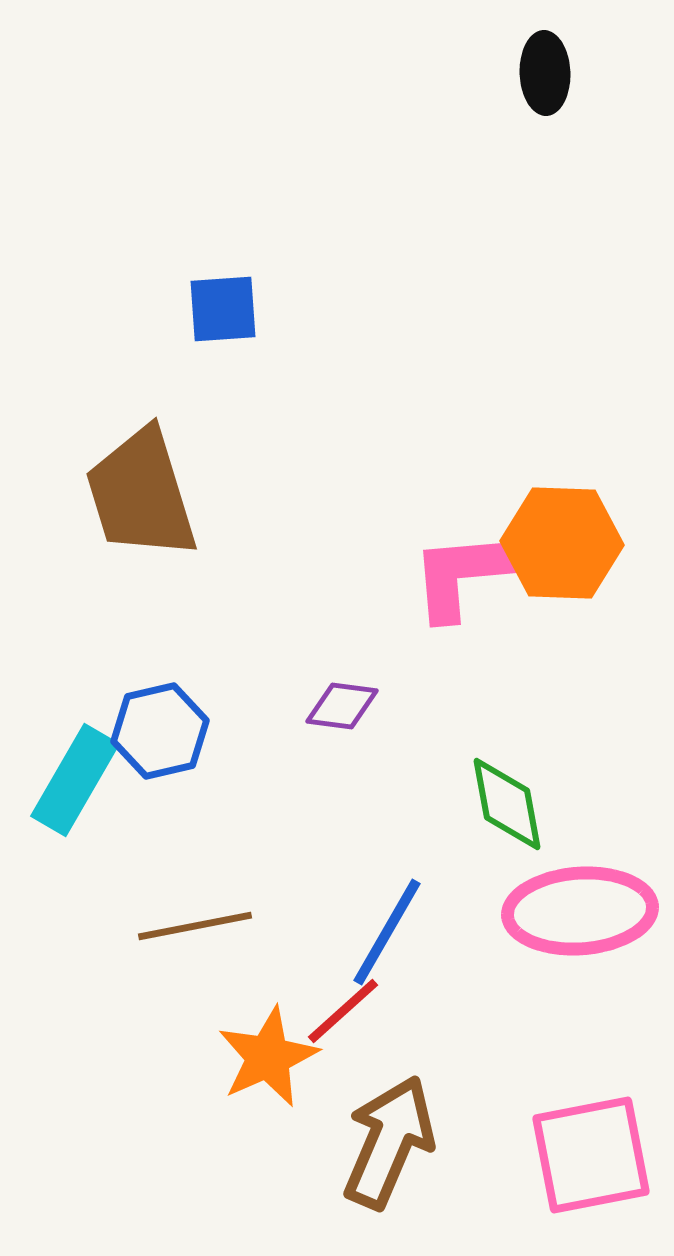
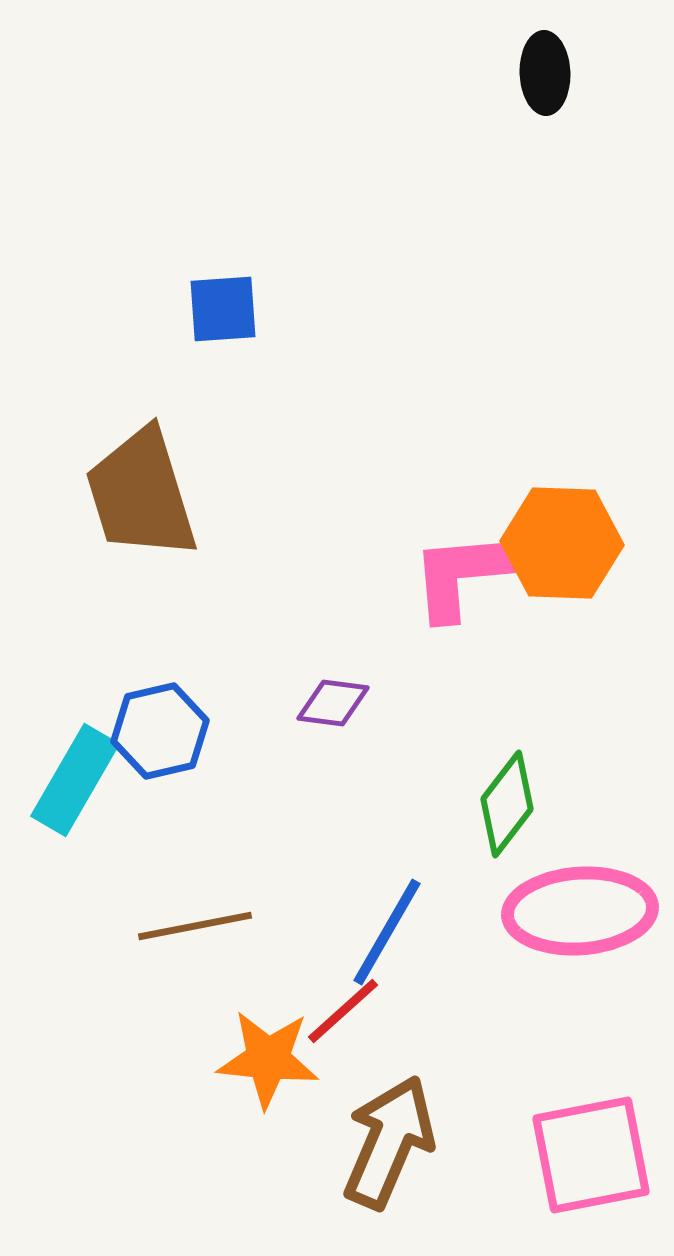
purple diamond: moved 9 px left, 3 px up
green diamond: rotated 48 degrees clockwise
orange star: moved 2 px down; rotated 30 degrees clockwise
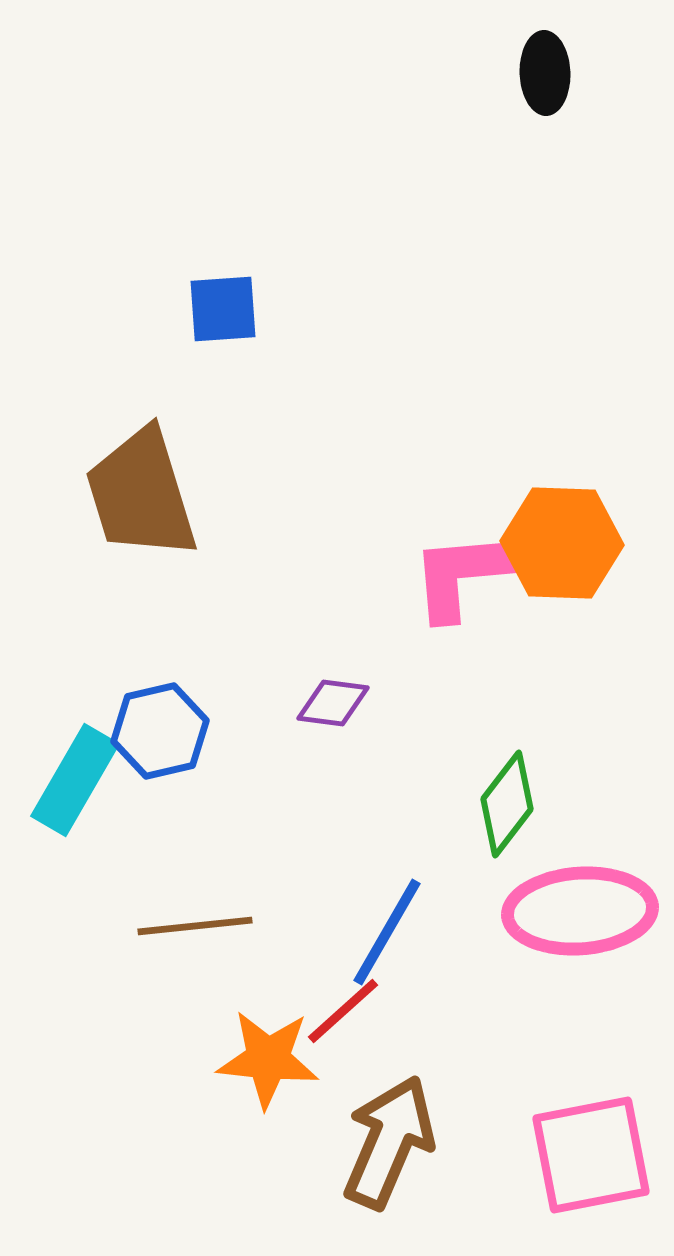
brown line: rotated 5 degrees clockwise
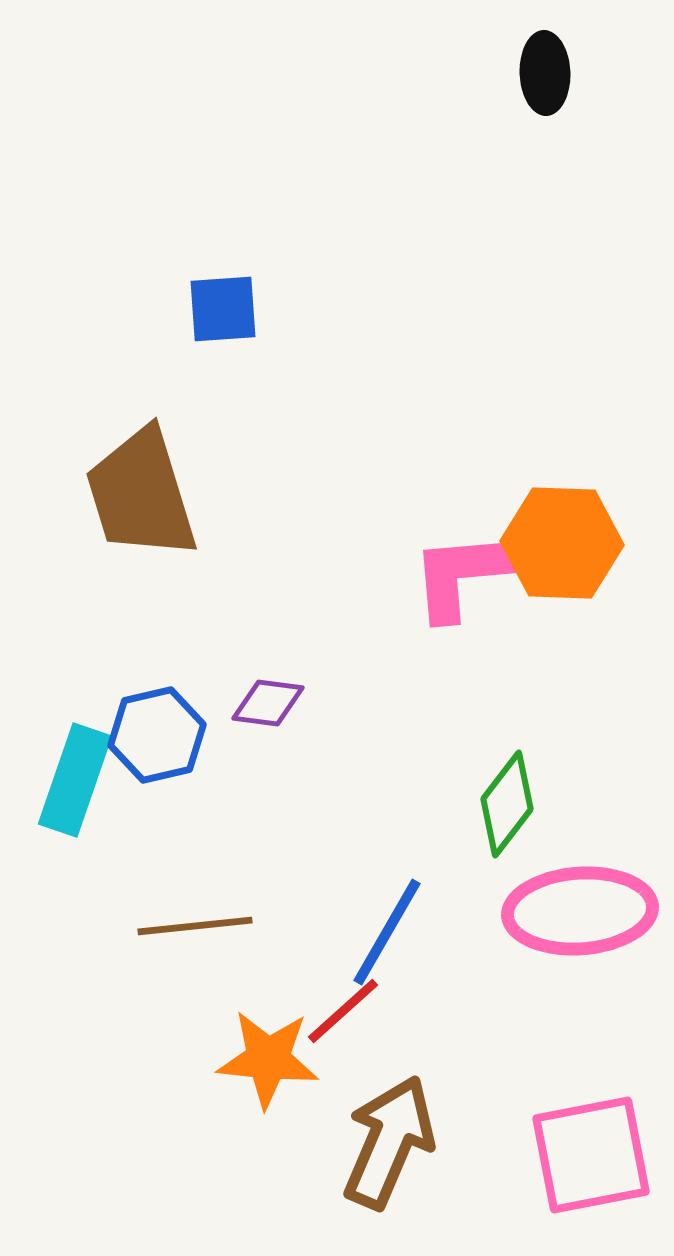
purple diamond: moved 65 px left
blue hexagon: moved 3 px left, 4 px down
cyan rectangle: rotated 11 degrees counterclockwise
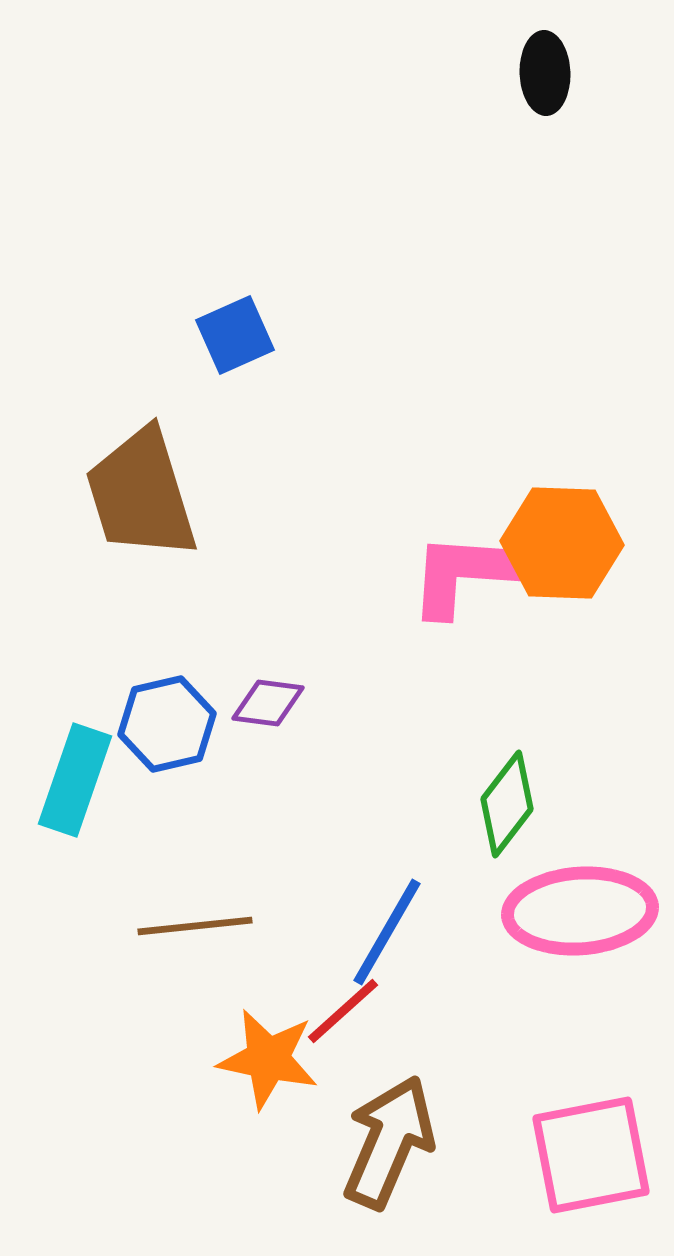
blue square: moved 12 px right, 26 px down; rotated 20 degrees counterclockwise
pink L-shape: rotated 9 degrees clockwise
blue hexagon: moved 10 px right, 11 px up
orange star: rotated 6 degrees clockwise
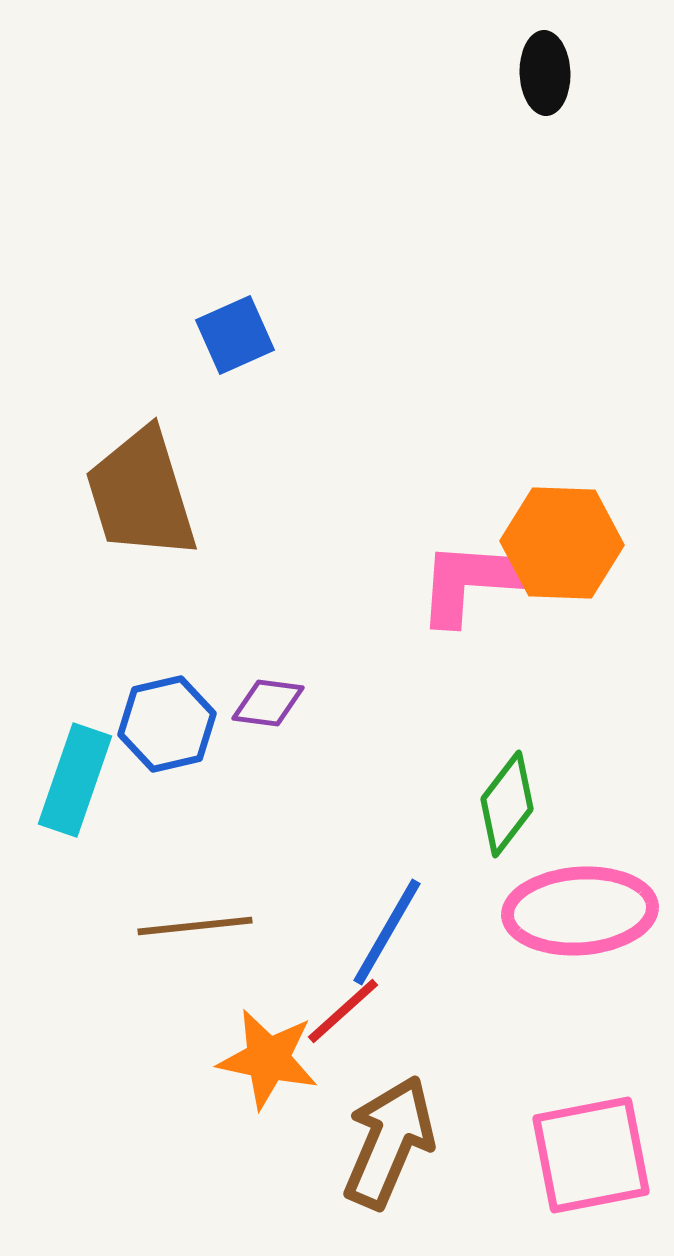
pink L-shape: moved 8 px right, 8 px down
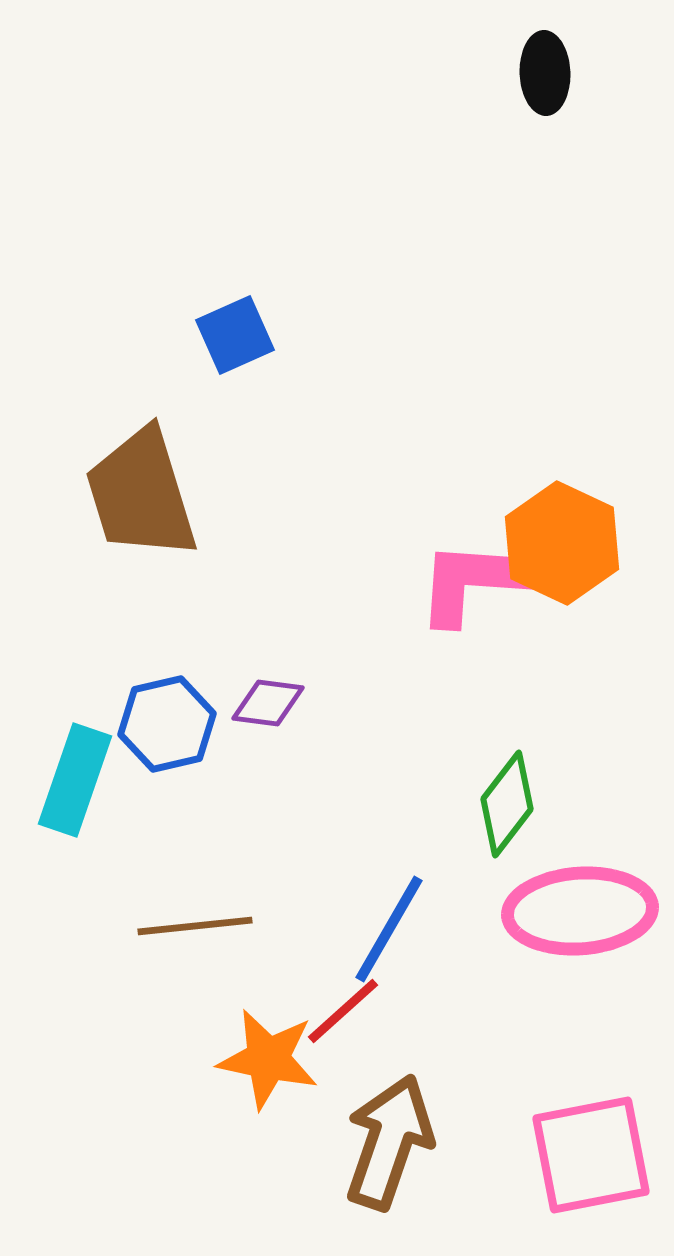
orange hexagon: rotated 23 degrees clockwise
blue line: moved 2 px right, 3 px up
brown arrow: rotated 4 degrees counterclockwise
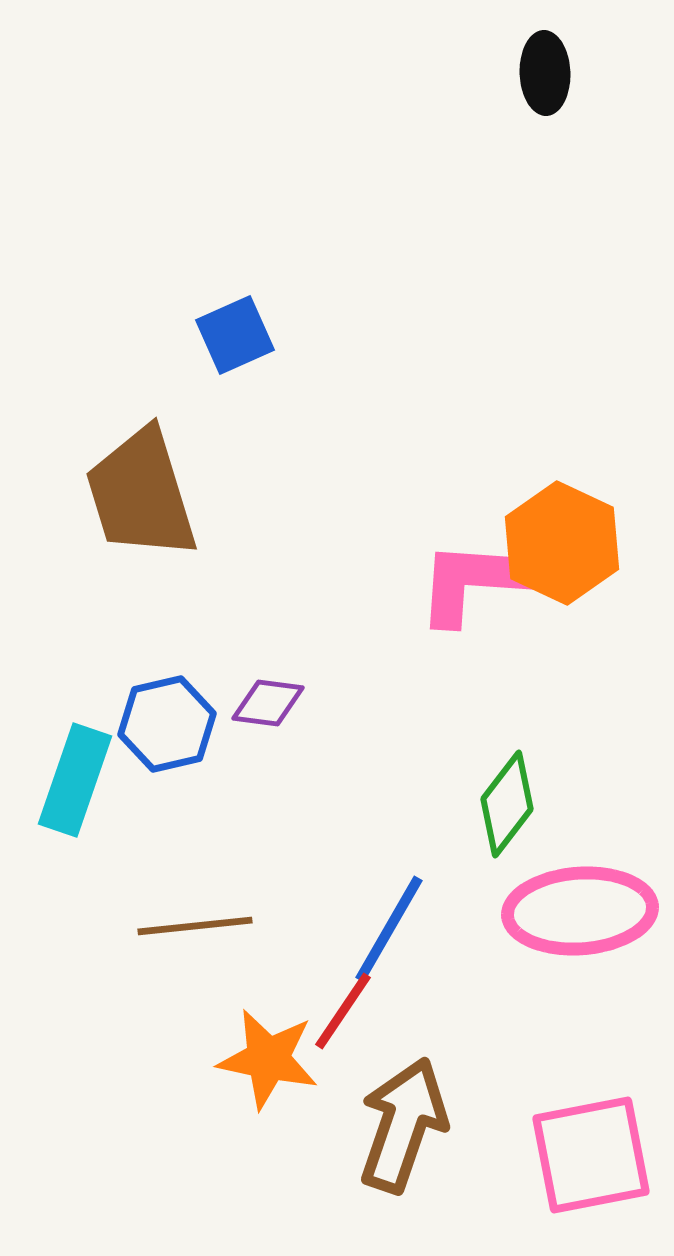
red line: rotated 14 degrees counterclockwise
brown arrow: moved 14 px right, 17 px up
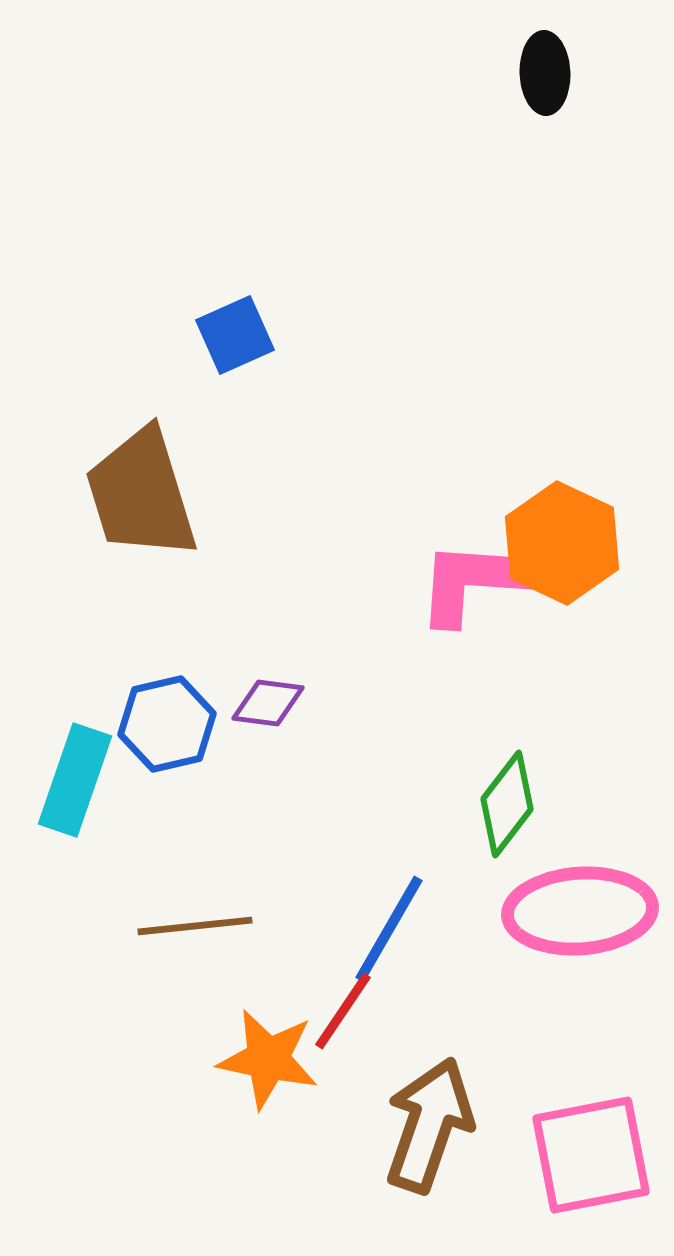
brown arrow: moved 26 px right
